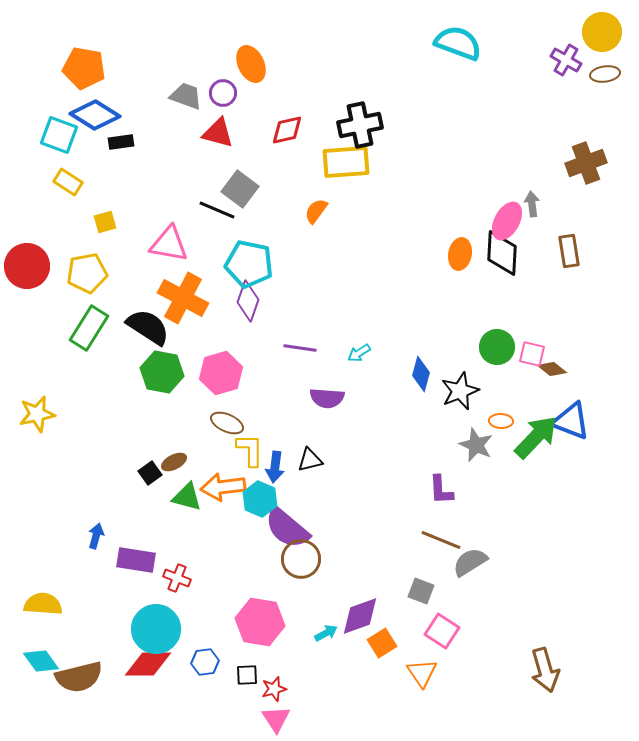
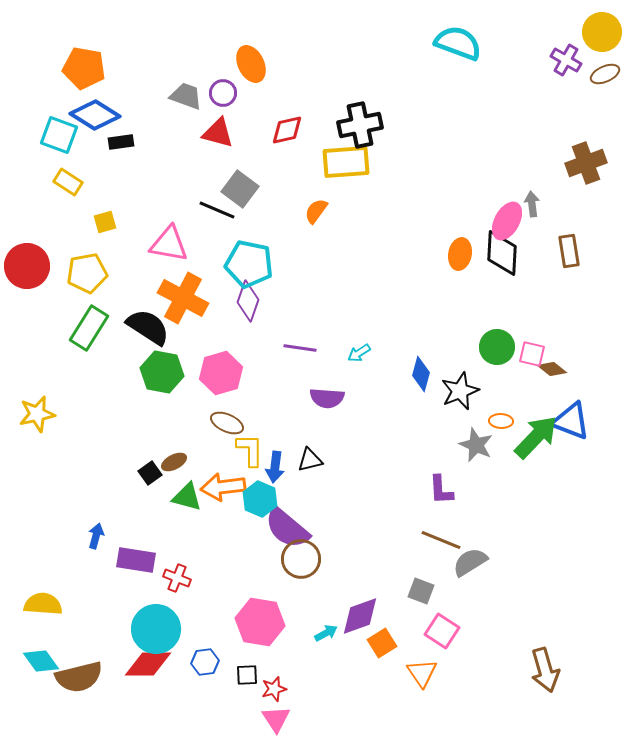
brown ellipse at (605, 74): rotated 16 degrees counterclockwise
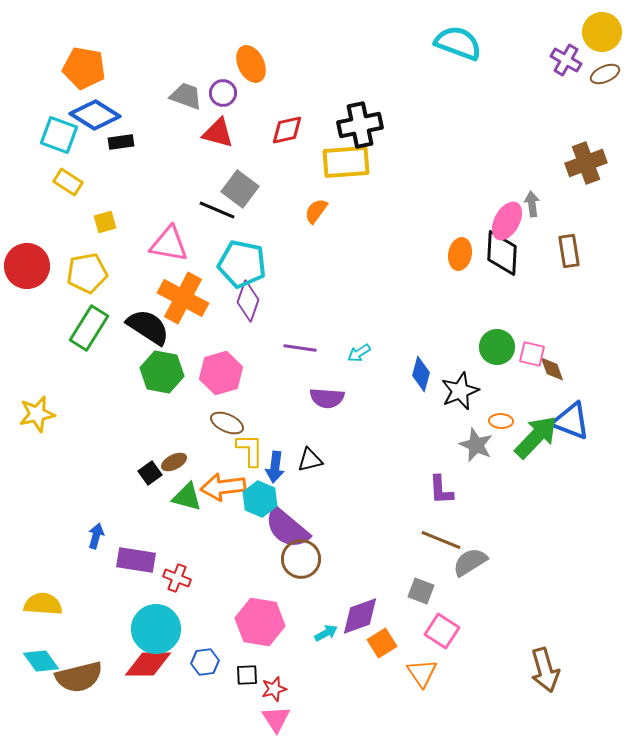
cyan pentagon at (249, 264): moved 7 px left
brown diamond at (552, 369): rotated 32 degrees clockwise
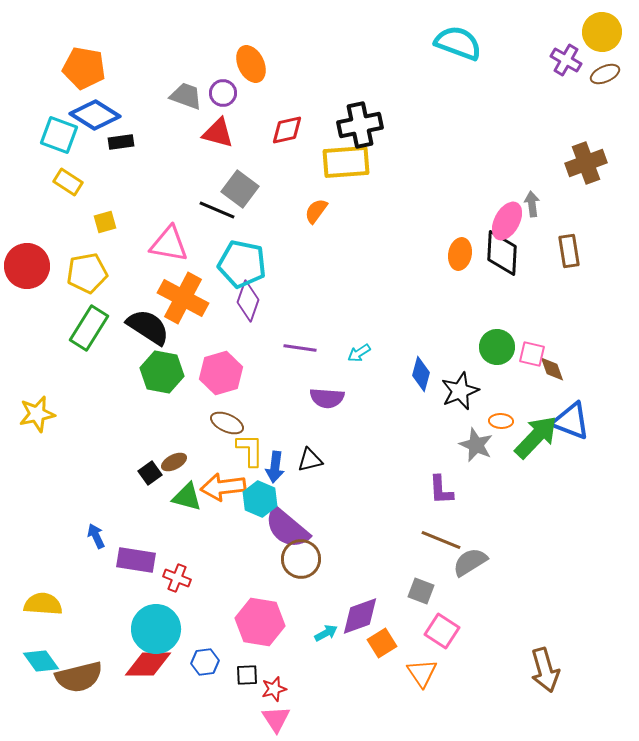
blue arrow at (96, 536): rotated 40 degrees counterclockwise
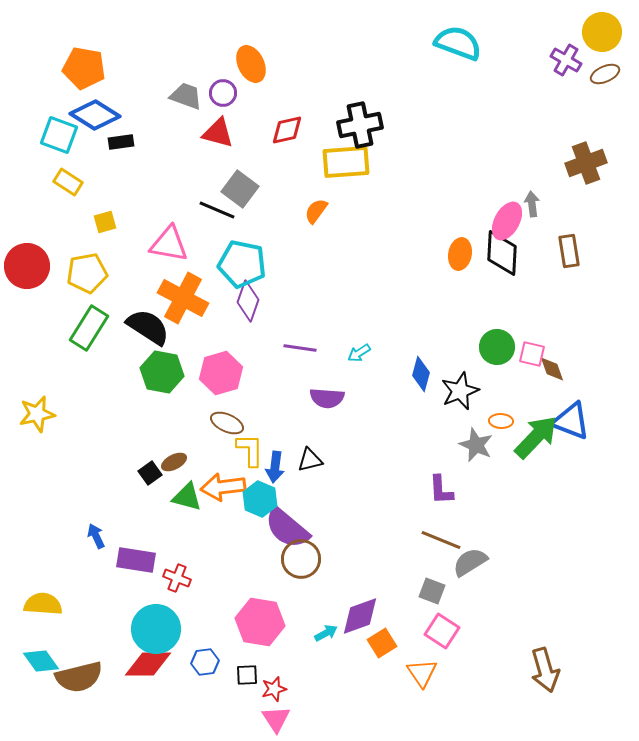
gray square at (421, 591): moved 11 px right
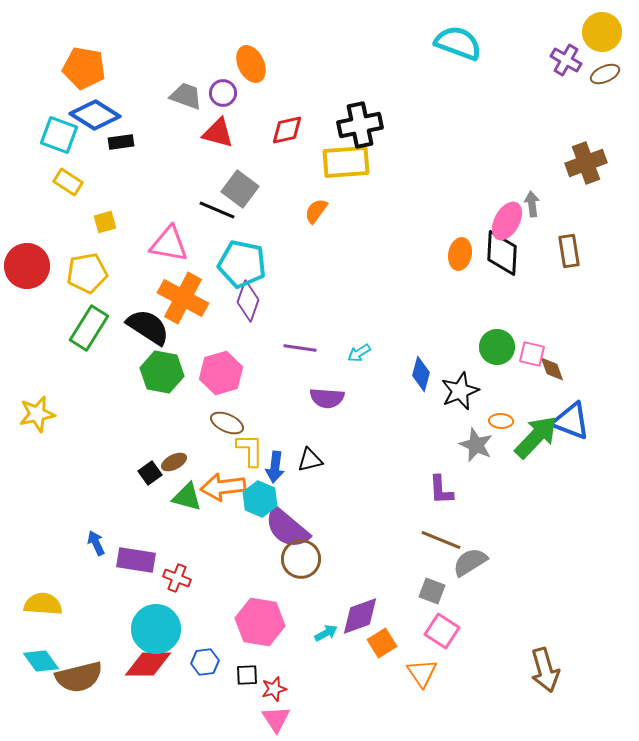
blue arrow at (96, 536): moved 7 px down
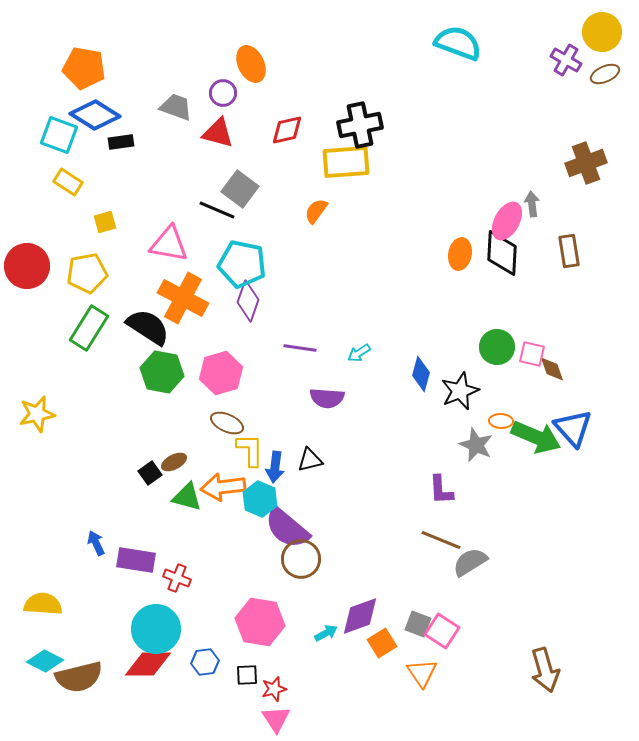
gray trapezoid at (186, 96): moved 10 px left, 11 px down
blue triangle at (571, 421): moved 2 px right, 7 px down; rotated 27 degrees clockwise
green arrow at (536, 437): rotated 69 degrees clockwise
gray square at (432, 591): moved 14 px left, 33 px down
cyan diamond at (41, 661): moved 4 px right; rotated 27 degrees counterclockwise
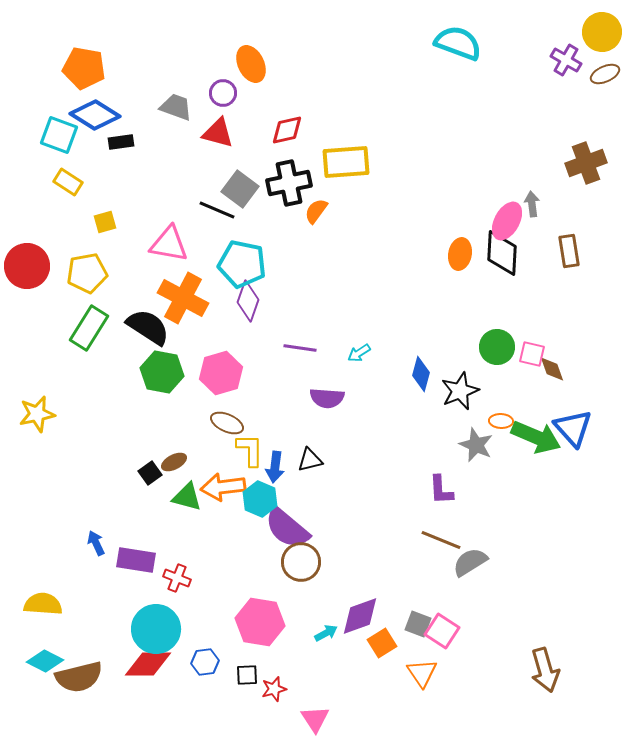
black cross at (360, 125): moved 71 px left, 58 px down
brown circle at (301, 559): moved 3 px down
pink triangle at (276, 719): moved 39 px right
